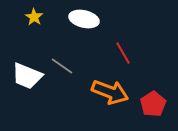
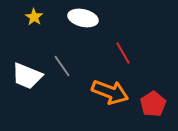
white ellipse: moved 1 px left, 1 px up
gray line: rotated 20 degrees clockwise
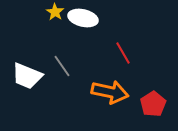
yellow star: moved 21 px right, 5 px up
orange arrow: rotated 9 degrees counterclockwise
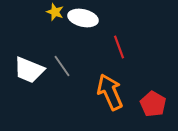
yellow star: rotated 12 degrees counterclockwise
red line: moved 4 px left, 6 px up; rotated 10 degrees clockwise
white trapezoid: moved 2 px right, 6 px up
orange arrow: rotated 126 degrees counterclockwise
red pentagon: rotated 10 degrees counterclockwise
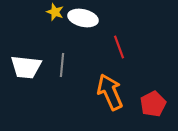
gray line: moved 1 px up; rotated 40 degrees clockwise
white trapezoid: moved 3 px left, 3 px up; rotated 16 degrees counterclockwise
red pentagon: rotated 15 degrees clockwise
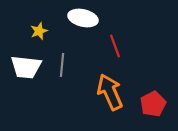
yellow star: moved 16 px left, 19 px down; rotated 30 degrees clockwise
red line: moved 4 px left, 1 px up
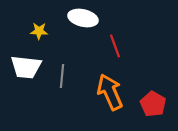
yellow star: rotated 24 degrees clockwise
gray line: moved 11 px down
red pentagon: rotated 15 degrees counterclockwise
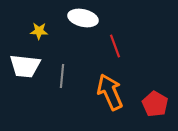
white trapezoid: moved 1 px left, 1 px up
red pentagon: moved 2 px right
